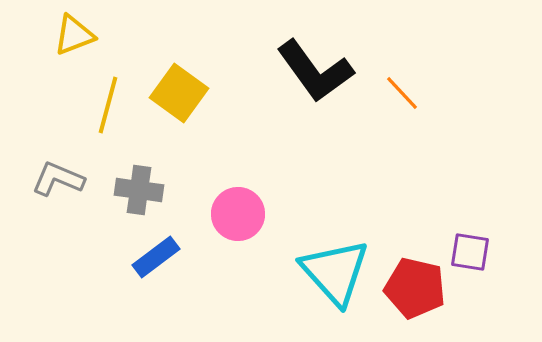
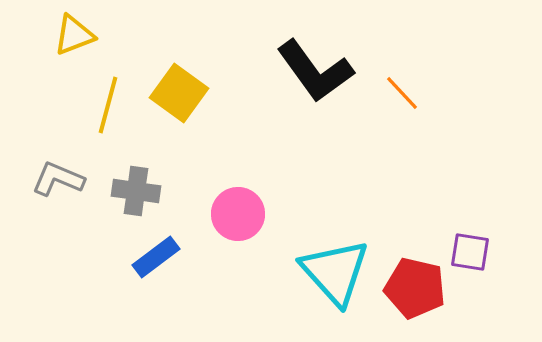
gray cross: moved 3 px left, 1 px down
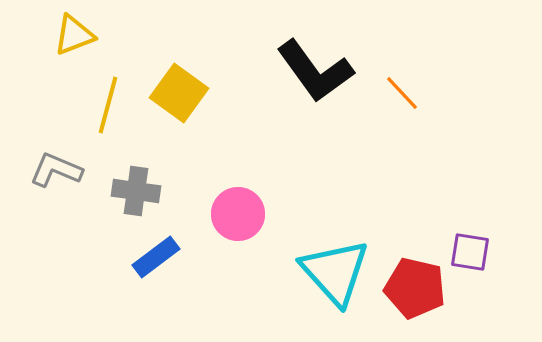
gray L-shape: moved 2 px left, 9 px up
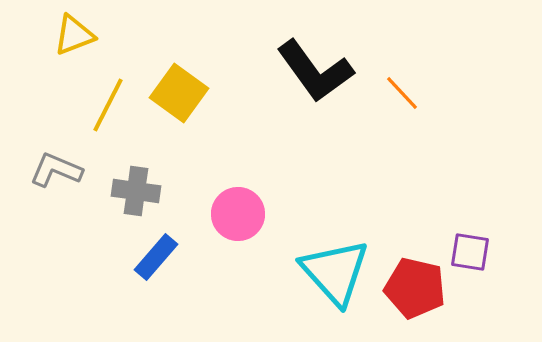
yellow line: rotated 12 degrees clockwise
blue rectangle: rotated 12 degrees counterclockwise
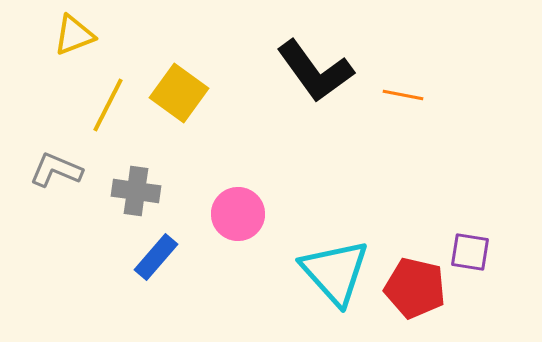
orange line: moved 1 px right, 2 px down; rotated 36 degrees counterclockwise
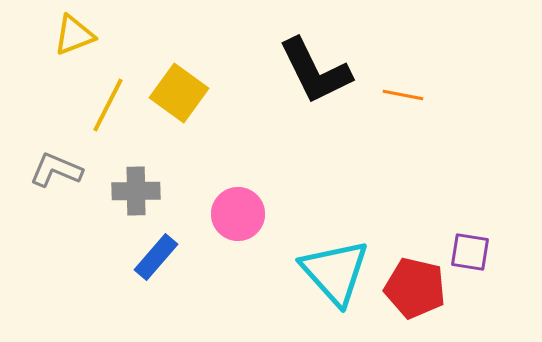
black L-shape: rotated 10 degrees clockwise
gray cross: rotated 9 degrees counterclockwise
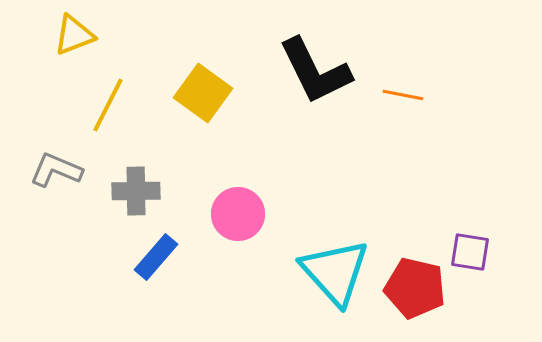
yellow square: moved 24 px right
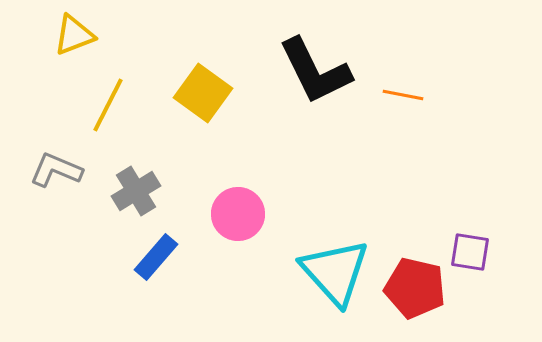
gray cross: rotated 30 degrees counterclockwise
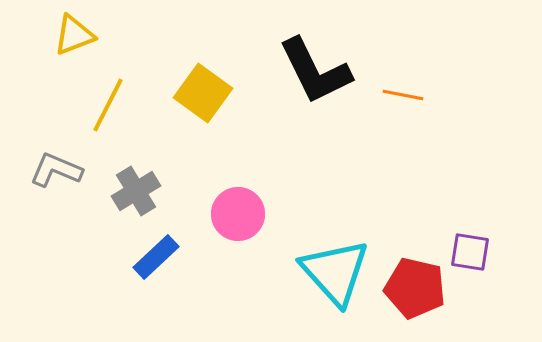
blue rectangle: rotated 6 degrees clockwise
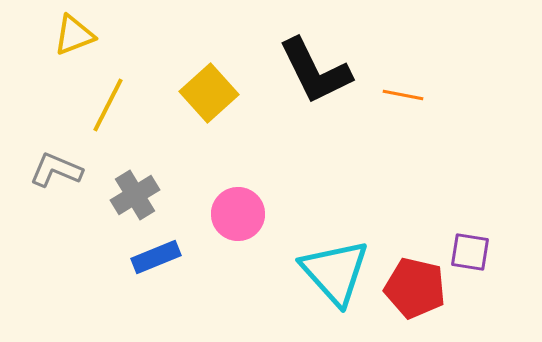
yellow square: moved 6 px right; rotated 12 degrees clockwise
gray cross: moved 1 px left, 4 px down
blue rectangle: rotated 21 degrees clockwise
